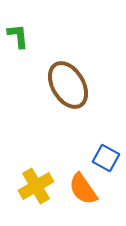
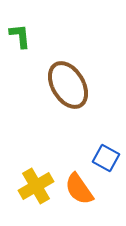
green L-shape: moved 2 px right
orange semicircle: moved 4 px left
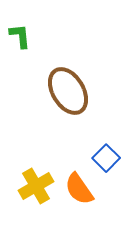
brown ellipse: moved 6 px down
blue square: rotated 16 degrees clockwise
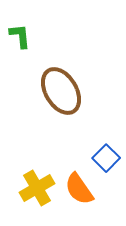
brown ellipse: moved 7 px left
yellow cross: moved 1 px right, 2 px down
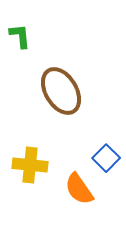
yellow cross: moved 7 px left, 23 px up; rotated 36 degrees clockwise
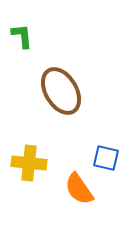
green L-shape: moved 2 px right
blue square: rotated 32 degrees counterclockwise
yellow cross: moved 1 px left, 2 px up
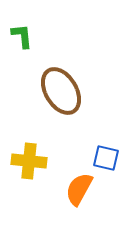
yellow cross: moved 2 px up
orange semicircle: rotated 64 degrees clockwise
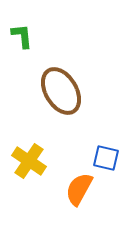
yellow cross: rotated 28 degrees clockwise
